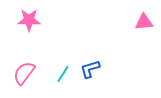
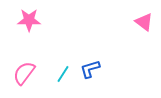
pink triangle: rotated 42 degrees clockwise
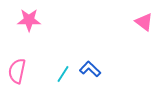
blue L-shape: rotated 60 degrees clockwise
pink semicircle: moved 7 px left, 2 px up; rotated 25 degrees counterclockwise
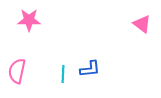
pink triangle: moved 2 px left, 2 px down
blue L-shape: rotated 130 degrees clockwise
cyan line: rotated 30 degrees counterclockwise
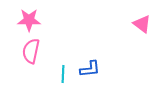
pink semicircle: moved 14 px right, 20 px up
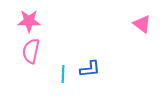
pink star: moved 1 px down
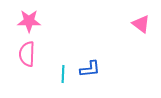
pink triangle: moved 1 px left
pink semicircle: moved 4 px left, 3 px down; rotated 10 degrees counterclockwise
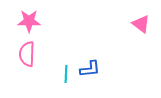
cyan line: moved 3 px right
